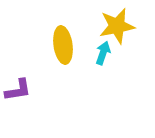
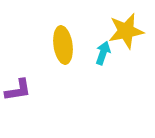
yellow star: moved 9 px right, 5 px down
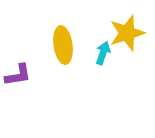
yellow star: moved 1 px right, 2 px down; rotated 6 degrees counterclockwise
purple L-shape: moved 15 px up
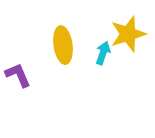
yellow star: moved 1 px right, 1 px down
purple L-shape: rotated 104 degrees counterclockwise
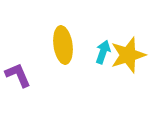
yellow star: moved 21 px down
cyan arrow: moved 1 px up
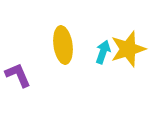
yellow star: moved 6 px up
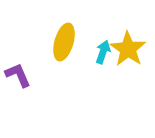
yellow ellipse: moved 1 px right, 3 px up; rotated 24 degrees clockwise
yellow star: rotated 21 degrees counterclockwise
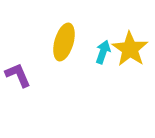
yellow star: moved 2 px right
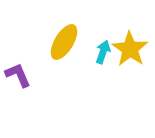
yellow ellipse: rotated 15 degrees clockwise
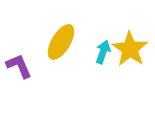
yellow ellipse: moved 3 px left
purple L-shape: moved 1 px right, 9 px up
